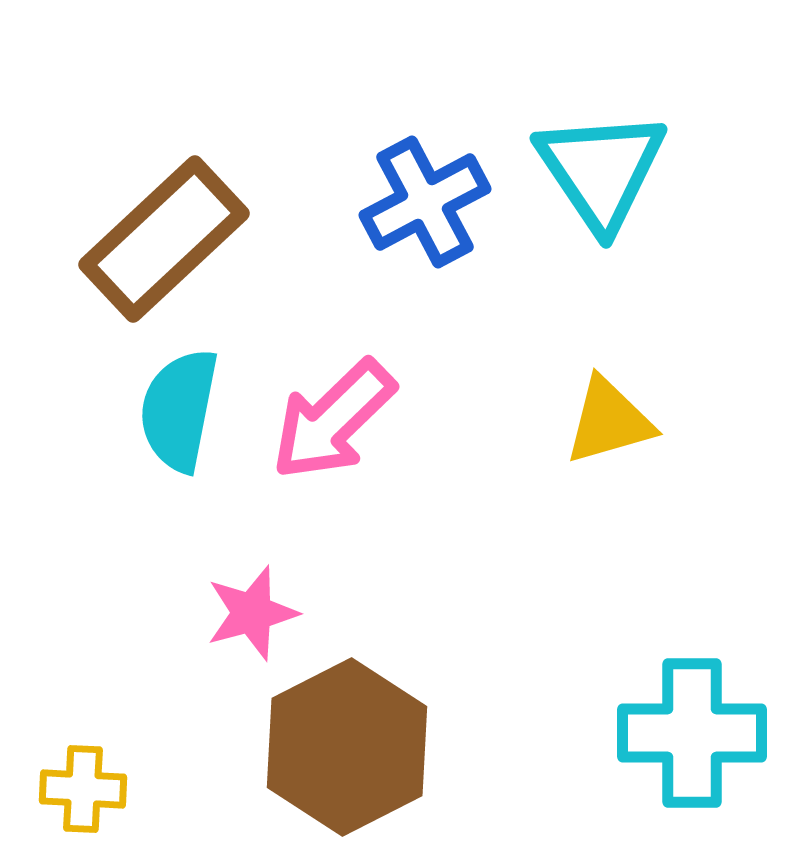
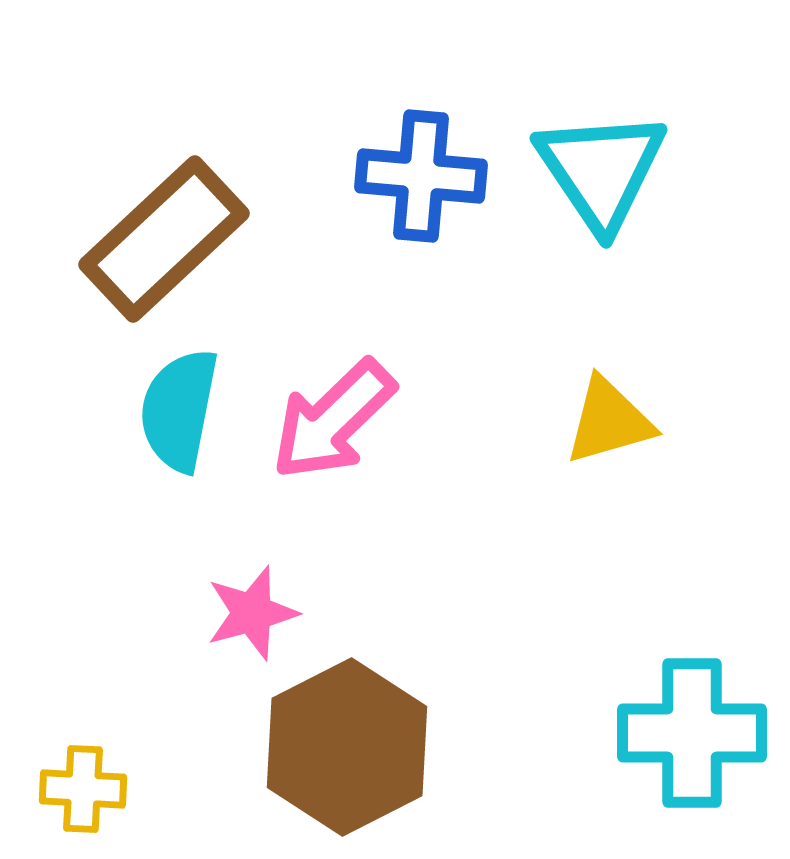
blue cross: moved 4 px left, 26 px up; rotated 33 degrees clockwise
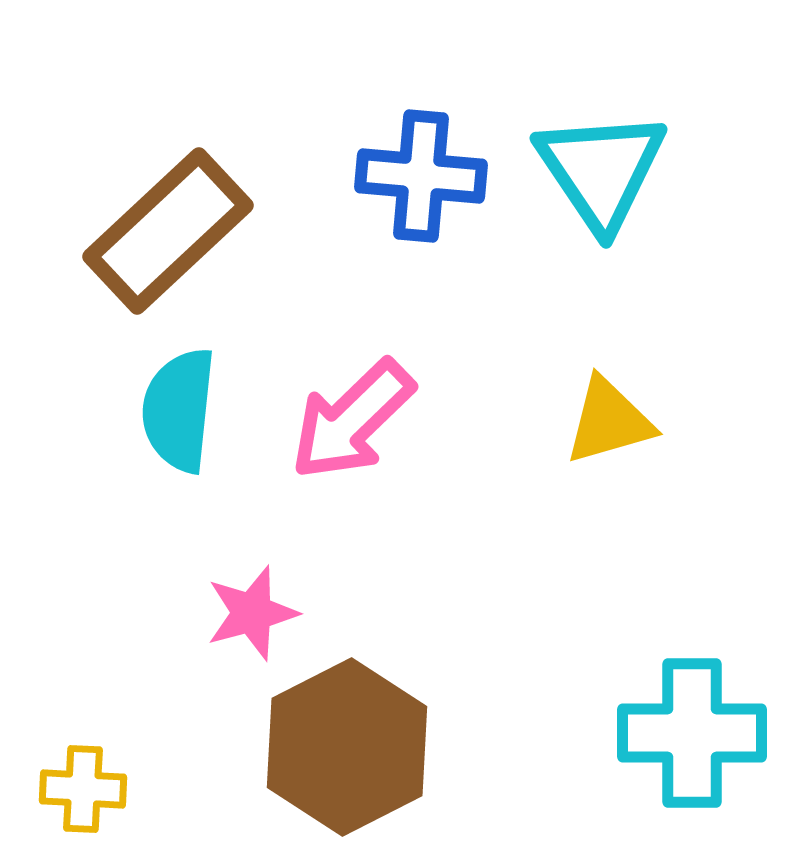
brown rectangle: moved 4 px right, 8 px up
cyan semicircle: rotated 5 degrees counterclockwise
pink arrow: moved 19 px right
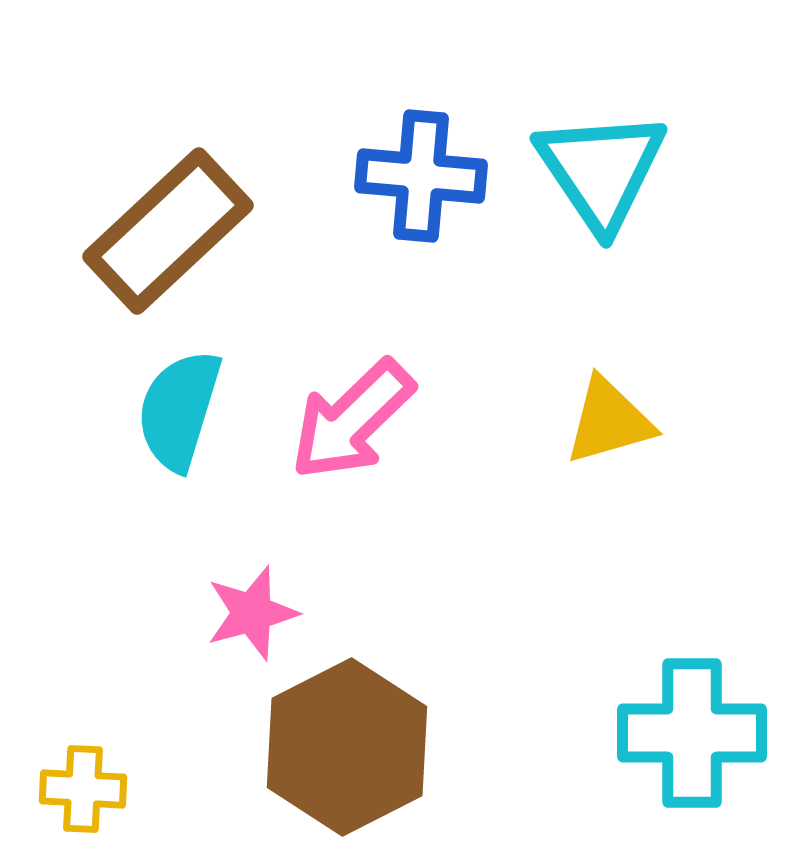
cyan semicircle: rotated 11 degrees clockwise
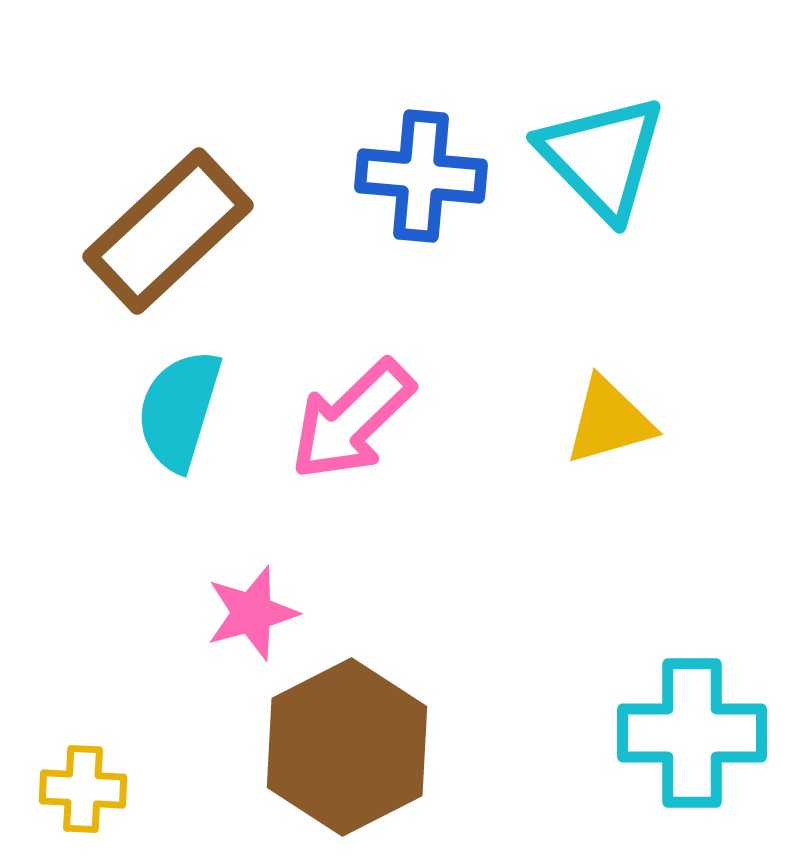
cyan triangle: moved 1 px right, 13 px up; rotated 10 degrees counterclockwise
